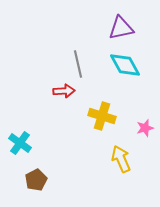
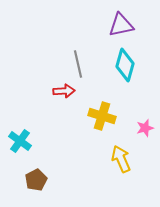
purple triangle: moved 3 px up
cyan diamond: rotated 44 degrees clockwise
cyan cross: moved 2 px up
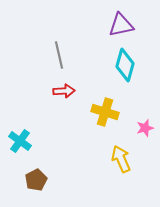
gray line: moved 19 px left, 9 px up
yellow cross: moved 3 px right, 4 px up
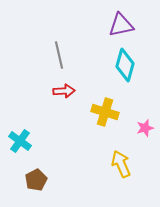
yellow arrow: moved 5 px down
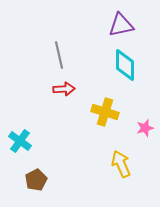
cyan diamond: rotated 16 degrees counterclockwise
red arrow: moved 2 px up
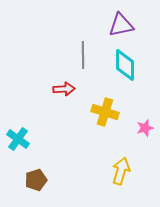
gray line: moved 24 px right; rotated 12 degrees clockwise
cyan cross: moved 2 px left, 2 px up
yellow arrow: moved 7 px down; rotated 40 degrees clockwise
brown pentagon: rotated 10 degrees clockwise
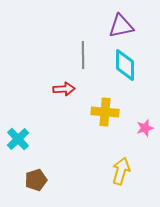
purple triangle: moved 1 px down
yellow cross: rotated 12 degrees counterclockwise
cyan cross: rotated 10 degrees clockwise
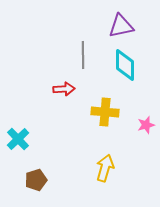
pink star: moved 1 px right, 3 px up
yellow arrow: moved 16 px left, 3 px up
